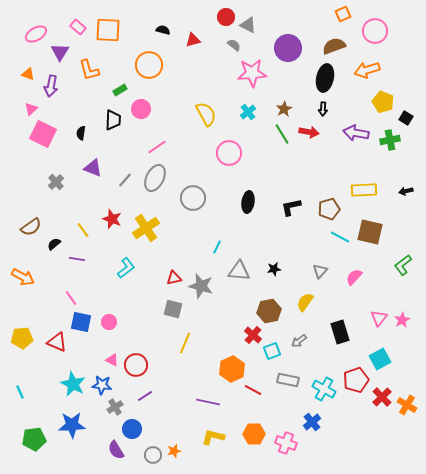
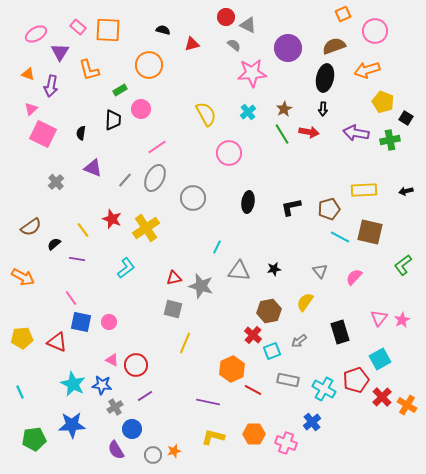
red triangle at (193, 40): moved 1 px left, 4 px down
gray triangle at (320, 271): rotated 21 degrees counterclockwise
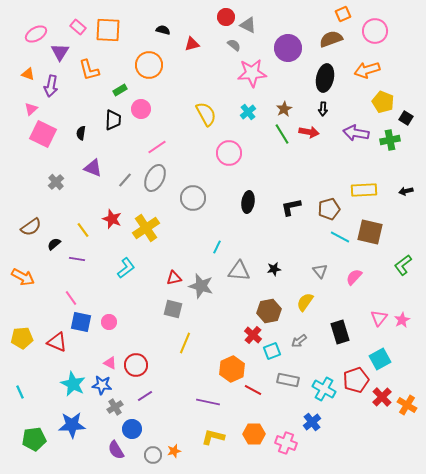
brown semicircle at (334, 46): moved 3 px left, 7 px up
pink triangle at (112, 360): moved 2 px left, 3 px down
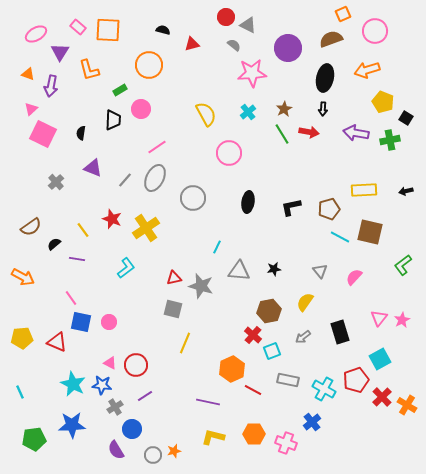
gray arrow at (299, 341): moved 4 px right, 4 px up
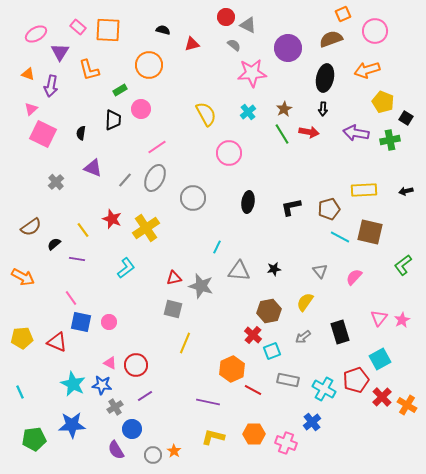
orange star at (174, 451): rotated 24 degrees counterclockwise
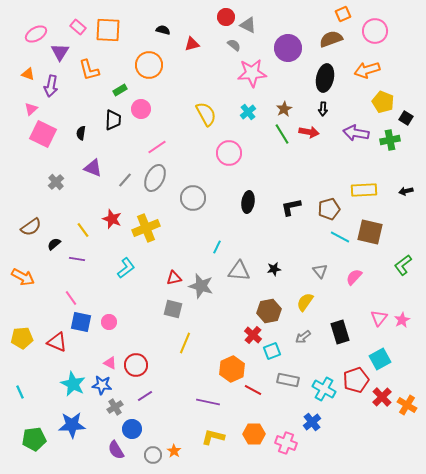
yellow cross at (146, 228): rotated 12 degrees clockwise
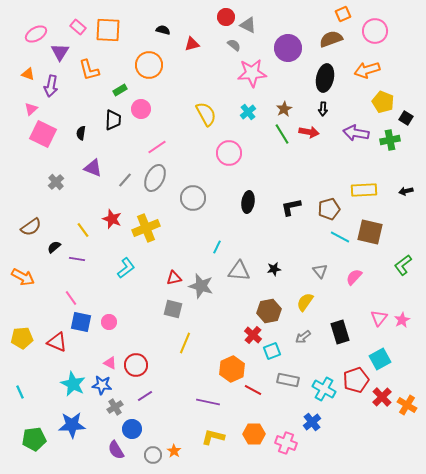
black semicircle at (54, 244): moved 3 px down
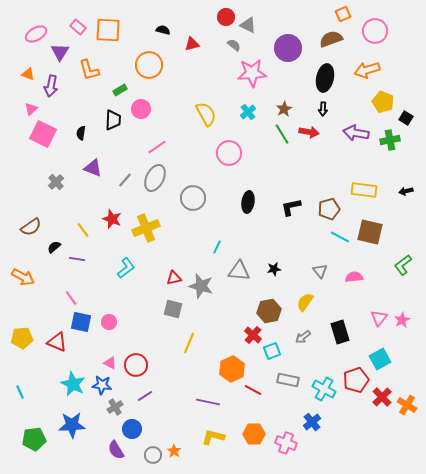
yellow rectangle at (364, 190): rotated 10 degrees clockwise
pink semicircle at (354, 277): rotated 42 degrees clockwise
yellow line at (185, 343): moved 4 px right
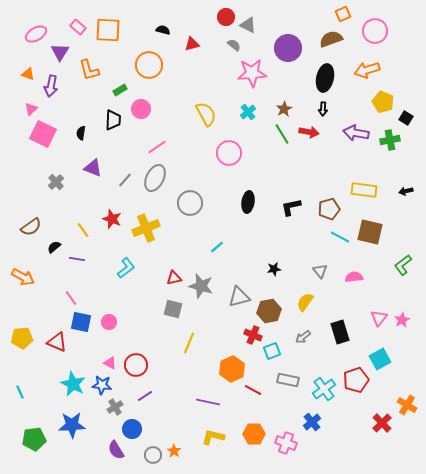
gray circle at (193, 198): moved 3 px left, 5 px down
cyan line at (217, 247): rotated 24 degrees clockwise
gray triangle at (239, 271): moved 26 px down; rotated 20 degrees counterclockwise
red cross at (253, 335): rotated 18 degrees counterclockwise
cyan cross at (324, 389): rotated 25 degrees clockwise
red cross at (382, 397): moved 26 px down
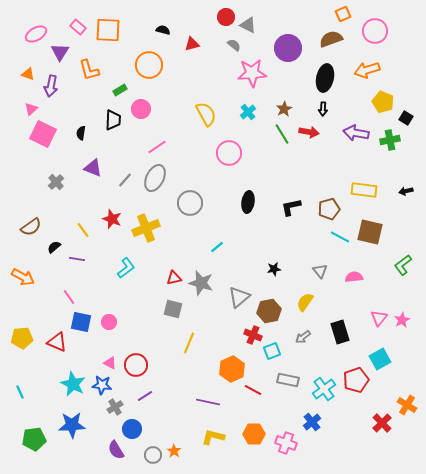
gray star at (201, 286): moved 3 px up
gray triangle at (239, 297): rotated 25 degrees counterclockwise
pink line at (71, 298): moved 2 px left, 1 px up
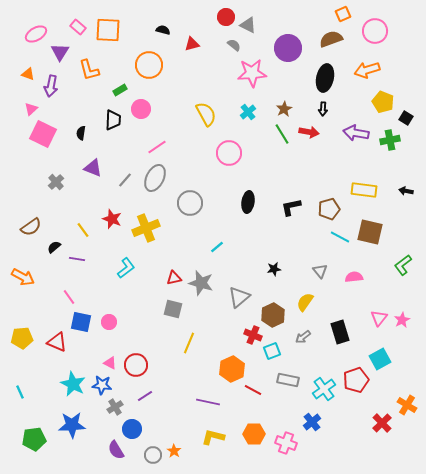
black arrow at (406, 191): rotated 24 degrees clockwise
brown hexagon at (269, 311): moved 4 px right, 4 px down; rotated 15 degrees counterclockwise
